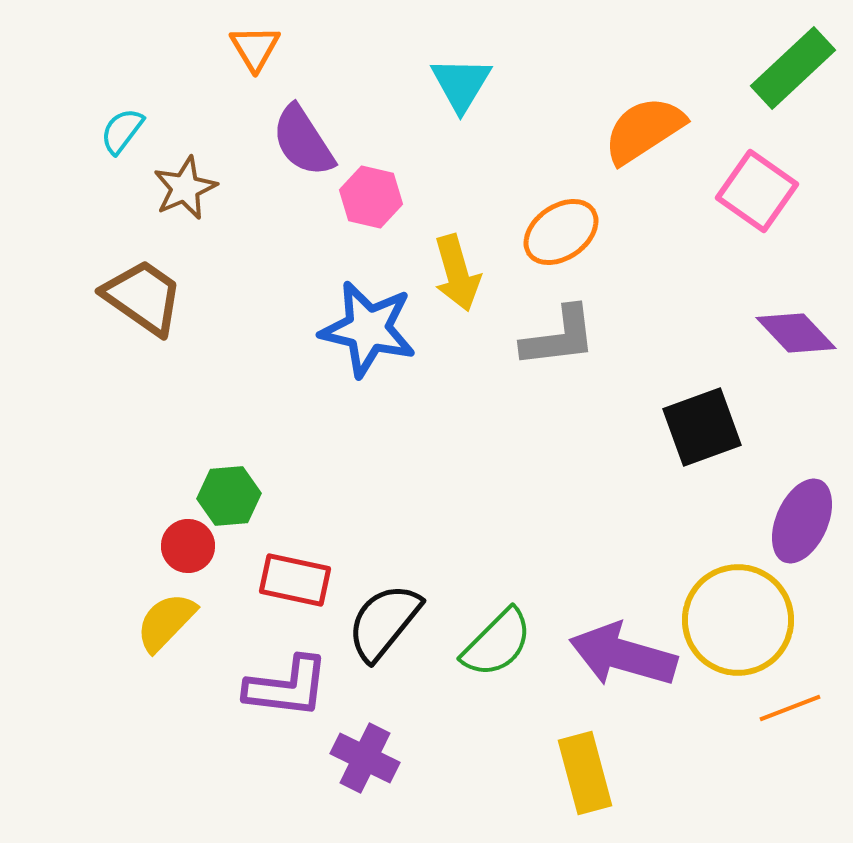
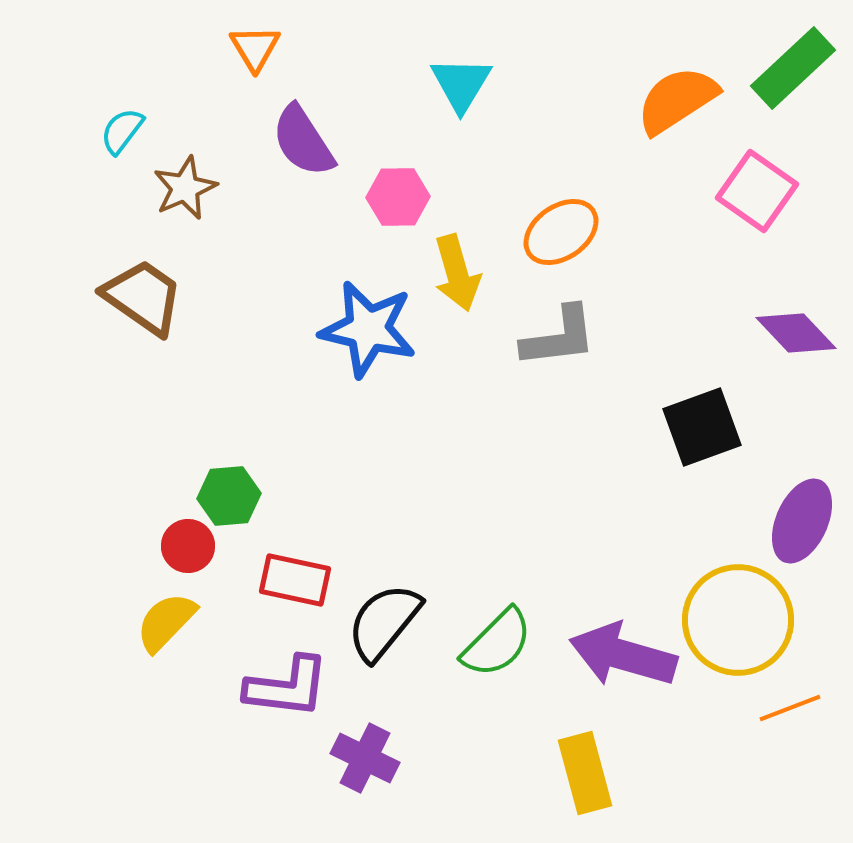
orange semicircle: moved 33 px right, 30 px up
pink hexagon: moved 27 px right; rotated 14 degrees counterclockwise
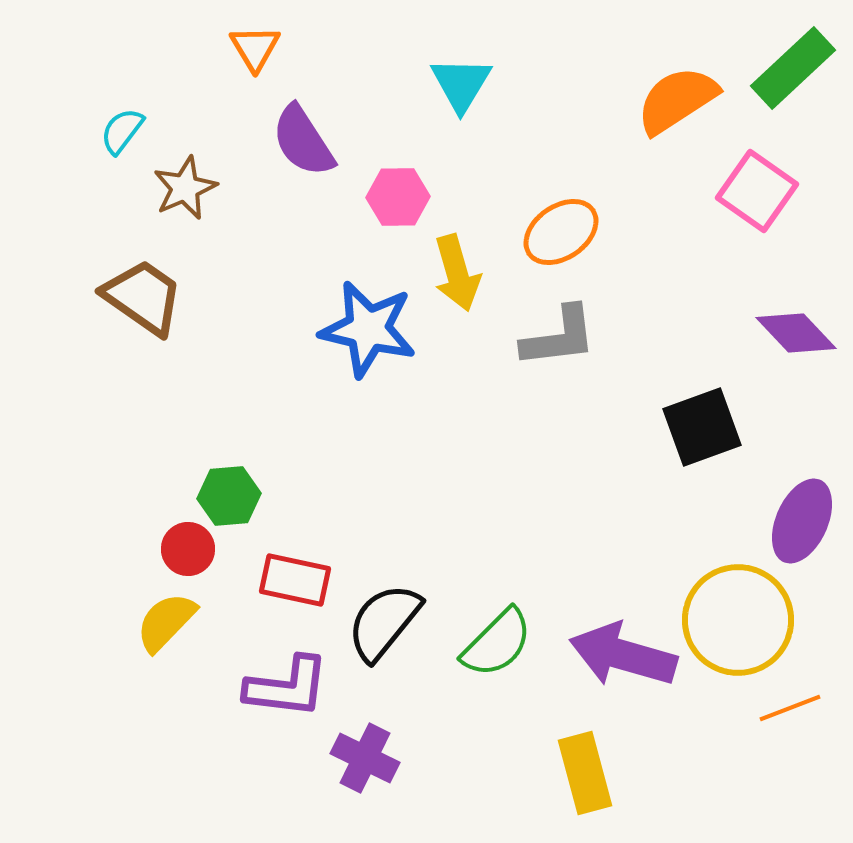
red circle: moved 3 px down
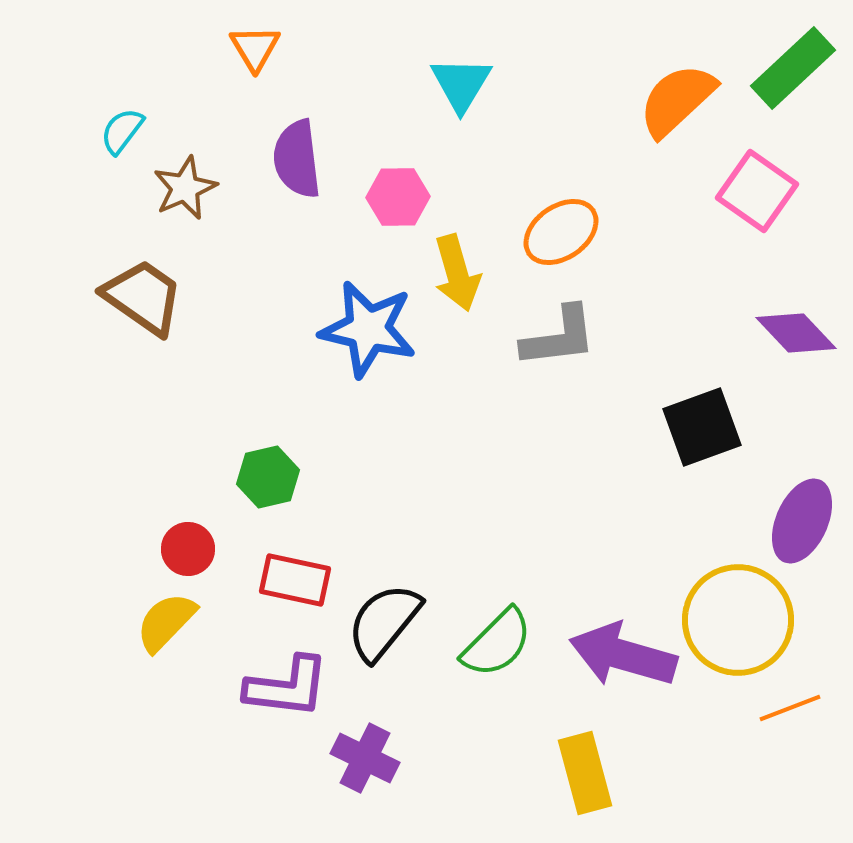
orange semicircle: rotated 10 degrees counterclockwise
purple semicircle: moved 6 px left, 18 px down; rotated 26 degrees clockwise
green hexagon: moved 39 px right, 19 px up; rotated 8 degrees counterclockwise
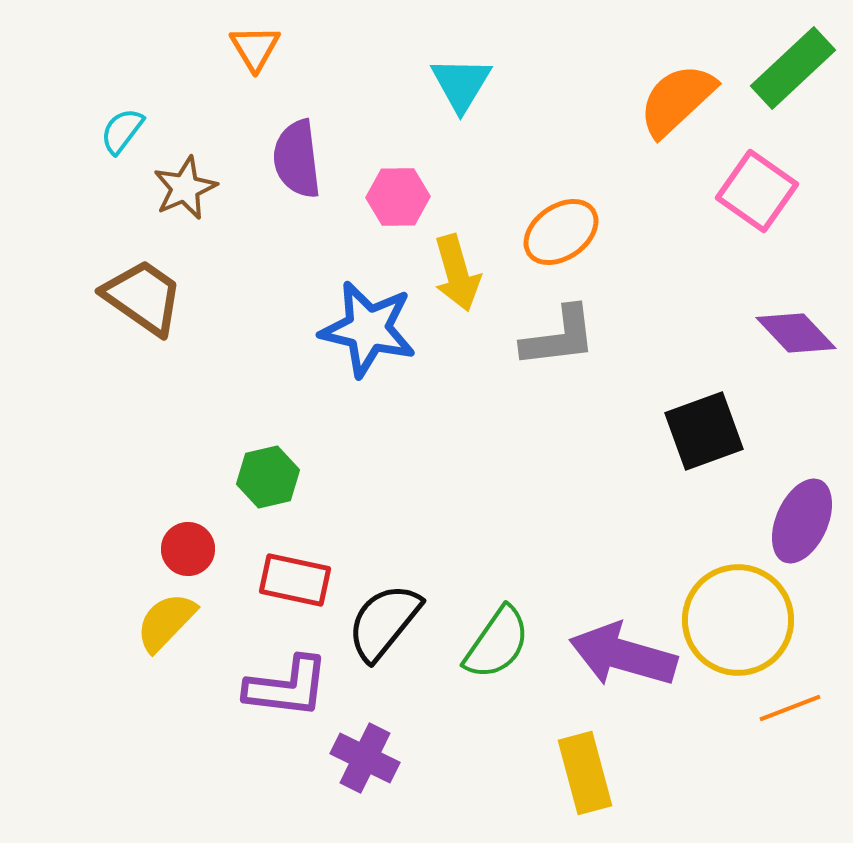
black square: moved 2 px right, 4 px down
green semicircle: rotated 10 degrees counterclockwise
